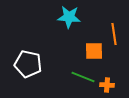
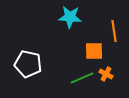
cyan star: moved 1 px right
orange line: moved 3 px up
green line: moved 1 px left, 1 px down; rotated 45 degrees counterclockwise
orange cross: moved 1 px left, 11 px up; rotated 24 degrees clockwise
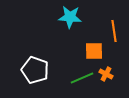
white pentagon: moved 7 px right, 6 px down; rotated 8 degrees clockwise
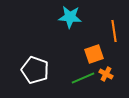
orange square: moved 3 px down; rotated 18 degrees counterclockwise
green line: moved 1 px right
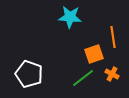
orange line: moved 1 px left, 6 px down
white pentagon: moved 6 px left, 4 px down
orange cross: moved 6 px right
green line: rotated 15 degrees counterclockwise
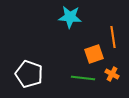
green line: rotated 45 degrees clockwise
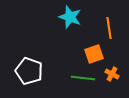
cyan star: rotated 15 degrees clockwise
orange line: moved 4 px left, 9 px up
white pentagon: moved 3 px up
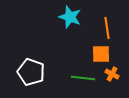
orange line: moved 2 px left
orange square: moved 7 px right; rotated 18 degrees clockwise
white pentagon: moved 2 px right, 1 px down
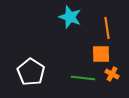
white pentagon: rotated 12 degrees clockwise
